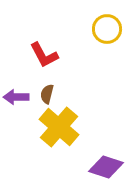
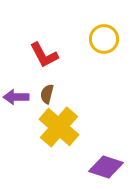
yellow circle: moved 3 px left, 10 px down
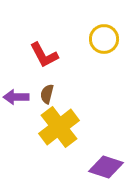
yellow cross: rotated 12 degrees clockwise
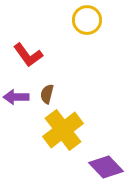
yellow circle: moved 17 px left, 19 px up
red L-shape: moved 16 px left; rotated 8 degrees counterclockwise
yellow cross: moved 4 px right, 3 px down
purple diamond: rotated 28 degrees clockwise
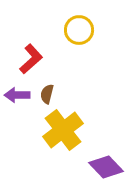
yellow circle: moved 8 px left, 10 px down
red L-shape: moved 3 px right, 4 px down; rotated 96 degrees counterclockwise
purple arrow: moved 1 px right, 2 px up
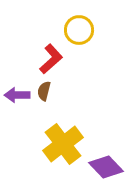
red L-shape: moved 20 px right
brown semicircle: moved 3 px left, 3 px up
yellow cross: moved 14 px down
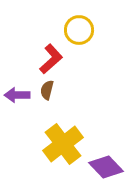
brown semicircle: moved 3 px right, 1 px up
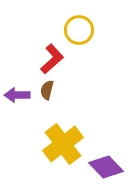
red L-shape: moved 1 px right
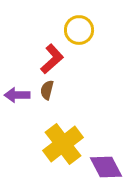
purple diamond: rotated 16 degrees clockwise
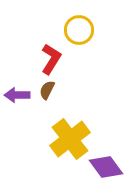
red L-shape: moved 1 px left; rotated 16 degrees counterclockwise
brown semicircle: rotated 12 degrees clockwise
yellow cross: moved 7 px right, 5 px up
purple diamond: rotated 8 degrees counterclockwise
